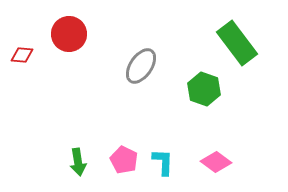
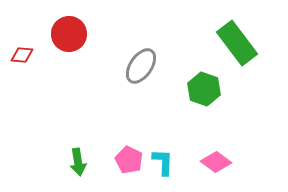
pink pentagon: moved 5 px right
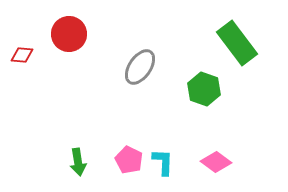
gray ellipse: moved 1 px left, 1 px down
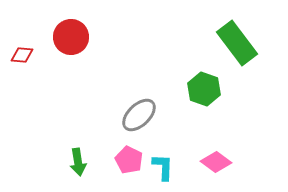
red circle: moved 2 px right, 3 px down
gray ellipse: moved 1 px left, 48 px down; rotated 12 degrees clockwise
cyan L-shape: moved 5 px down
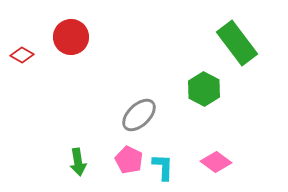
red diamond: rotated 25 degrees clockwise
green hexagon: rotated 8 degrees clockwise
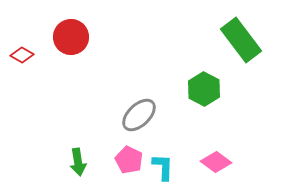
green rectangle: moved 4 px right, 3 px up
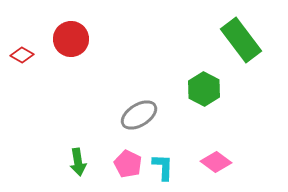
red circle: moved 2 px down
gray ellipse: rotated 12 degrees clockwise
pink pentagon: moved 1 px left, 4 px down
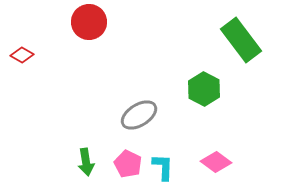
red circle: moved 18 px right, 17 px up
green arrow: moved 8 px right
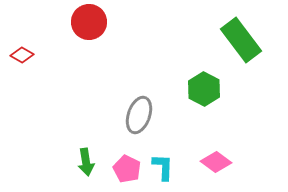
gray ellipse: rotated 39 degrees counterclockwise
pink pentagon: moved 1 px left, 5 px down
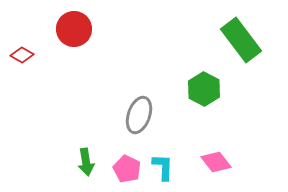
red circle: moved 15 px left, 7 px down
pink diamond: rotated 16 degrees clockwise
